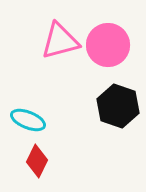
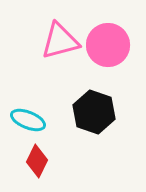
black hexagon: moved 24 px left, 6 px down
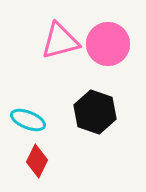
pink circle: moved 1 px up
black hexagon: moved 1 px right
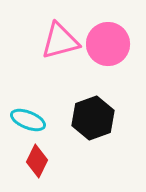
black hexagon: moved 2 px left, 6 px down; rotated 21 degrees clockwise
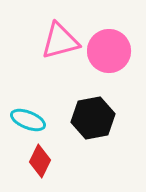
pink circle: moved 1 px right, 7 px down
black hexagon: rotated 9 degrees clockwise
red diamond: moved 3 px right
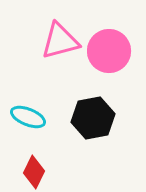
cyan ellipse: moved 3 px up
red diamond: moved 6 px left, 11 px down
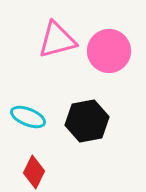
pink triangle: moved 3 px left, 1 px up
black hexagon: moved 6 px left, 3 px down
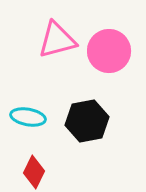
cyan ellipse: rotated 12 degrees counterclockwise
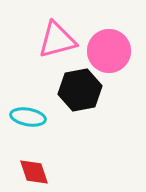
black hexagon: moved 7 px left, 31 px up
red diamond: rotated 44 degrees counterclockwise
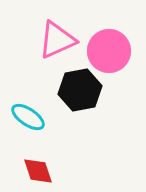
pink triangle: rotated 9 degrees counterclockwise
cyan ellipse: rotated 24 degrees clockwise
red diamond: moved 4 px right, 1 px up
